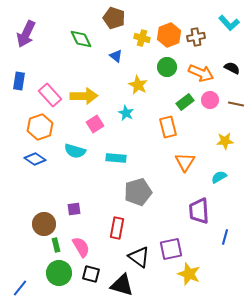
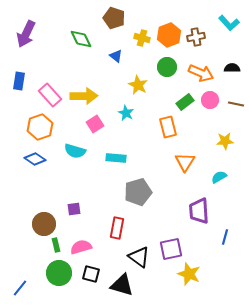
black semicircle at (232, 68): rotated 28 degrees counterclockwise
pink semicircle at (81, 247): rotated 75 degrees counterclockwise
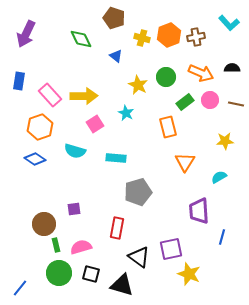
green circle at (167, 67): moved 1 px left, 10 px down
blue line at (225, 237): moved 3 px left
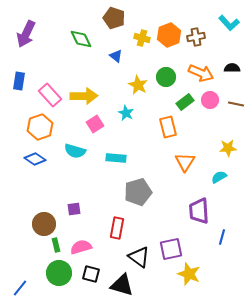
yellow star at (225, 141): moved 3 px right, 7 px down
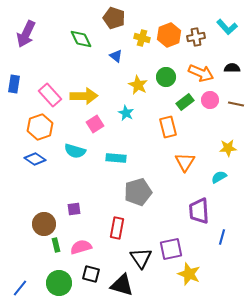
cyan L-shape at (229, 23): moved 2 px left, 4 px down
blue rectangle at (19, 81): moved 5 px left, 3 px down
black triangle at (139, 257): moved 2 px right, 1 px down; rotated 20 degrees clockwise
green circle at (59, 273): moved 10 px down
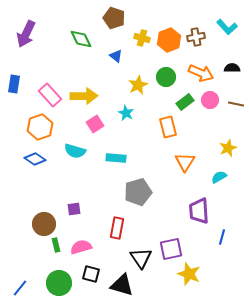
orange hexagon at (169, 35): moved 5 px down
yellow star at (138, 85): rotated 18 degrees clockwise
yellow star at (228, 148): rotated 18 degrees counterclockwise
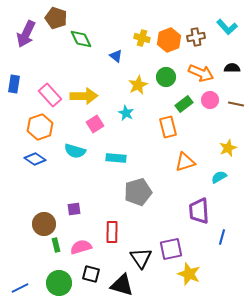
brown pentagon at (114, 18): moved 58 px left
green rectangle at (185, 102): moved 1 px left, 2 px down
orange triangle at (185, 162): rotated 40 degrees clockwise
red rectangle at (117, 228): moved 5 px left, 4 px down; rotated 10 degrees counterclockwise
blue line at (20, 288): rotated 24 degrees clockwise
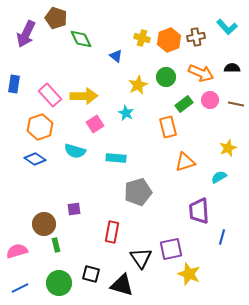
red rectangle at (112, 232): rotated 10 degrees clockwise
pink semicircle at (81, 247): moved 64 px left, 4 px down
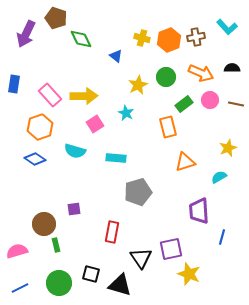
black triangle at (122, 285): moved 2 px left
